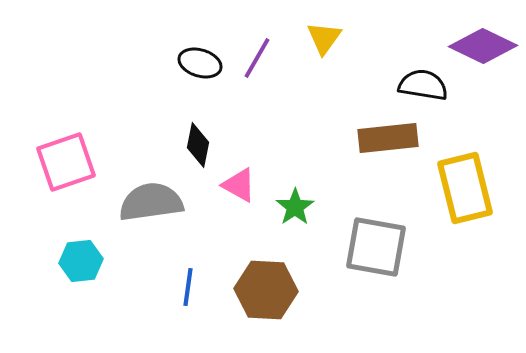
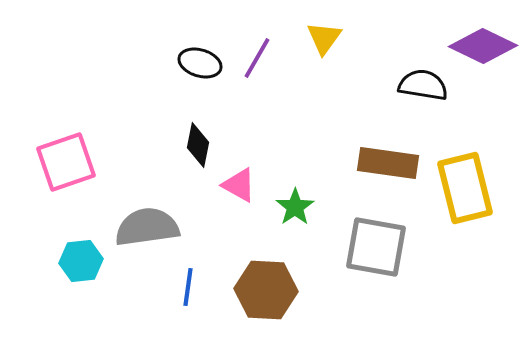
brown rectangle: moved 25 px down; rotated 14 degrees clockwise
gray semicircle: moved 4 px left, 25 px down
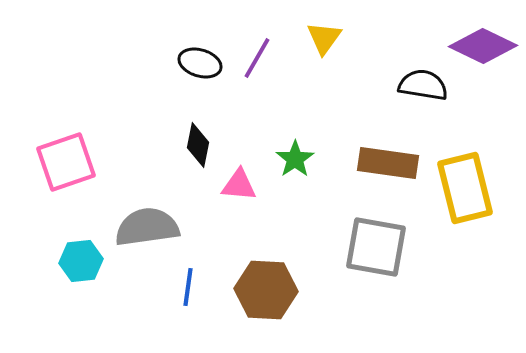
pink triangle: rotated 24 degrees counterclockwise
green star: moved 48 px up
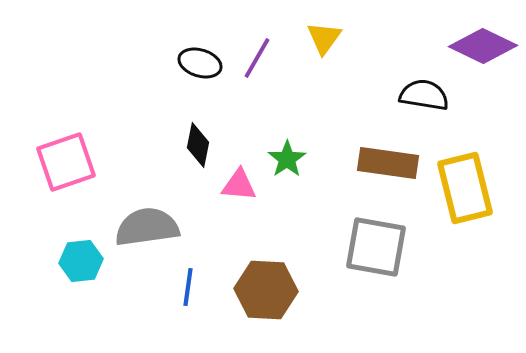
black semicircle: moved 1 px right, 10 px down
green star: moved 8 px left
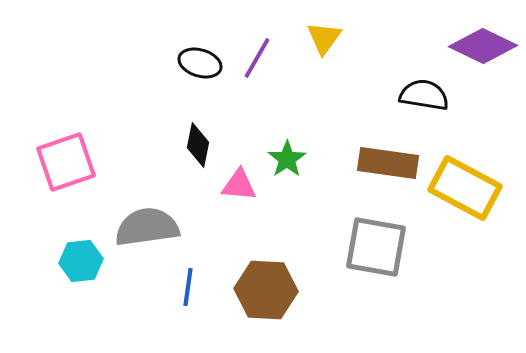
yellow rectangle: rotated 48 degrees counterclockwise
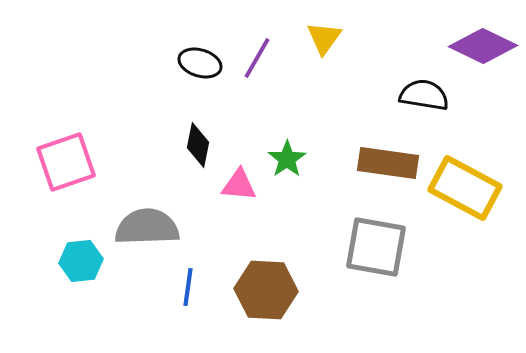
gray semicircle: rotated 6 degrees clockwise
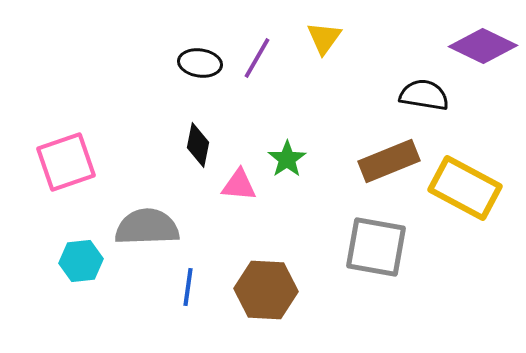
black ellipse: rotated 9 degrees counterclockwise
brown rectangle: moved 1 px right, 2 px up; rotated 30 degrees counterclockwise
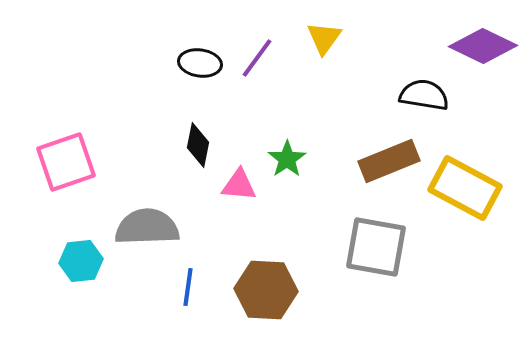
purple line: rotated 6 degrees clockwise
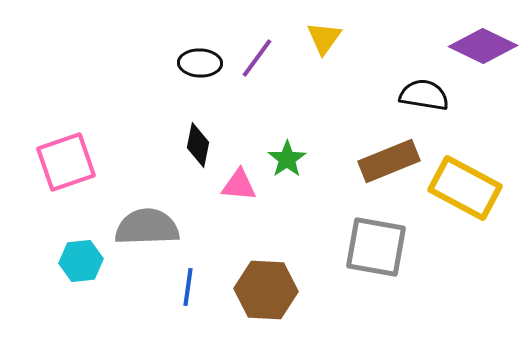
black ellipse: rotated 6 degrees counterclockwise
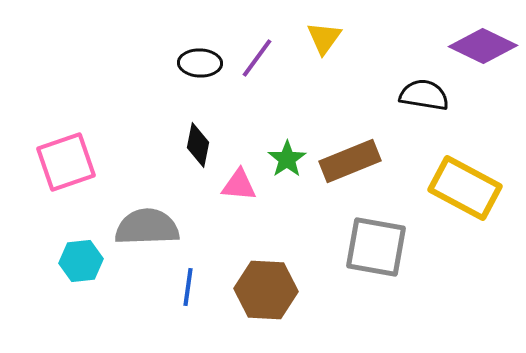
brown rectangle: moved 39 px left
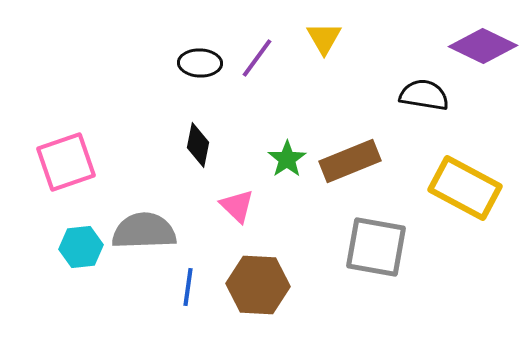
yellow triangle: rotated 6 degrees counterclockwise
pink triangle: moved 2 px left, 21 px down; rotated 39 degrees clockwise
gray semicircle: moved 3 px left, 4 px down
cyan hexagon: moved 14 px up
brown hexagon: moved 8 px left, 5 px up
